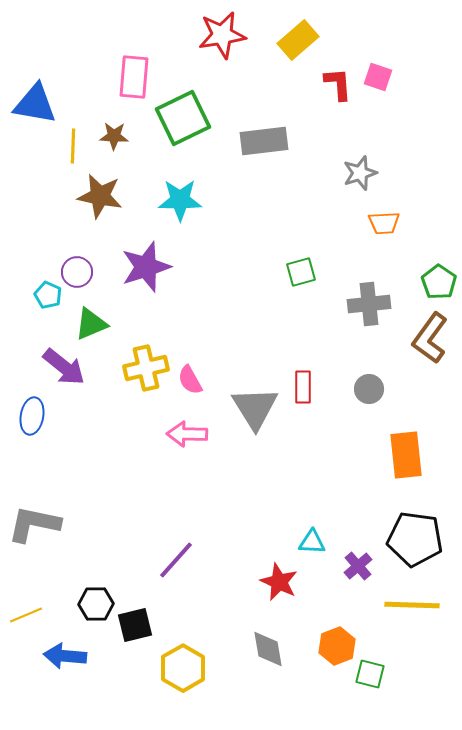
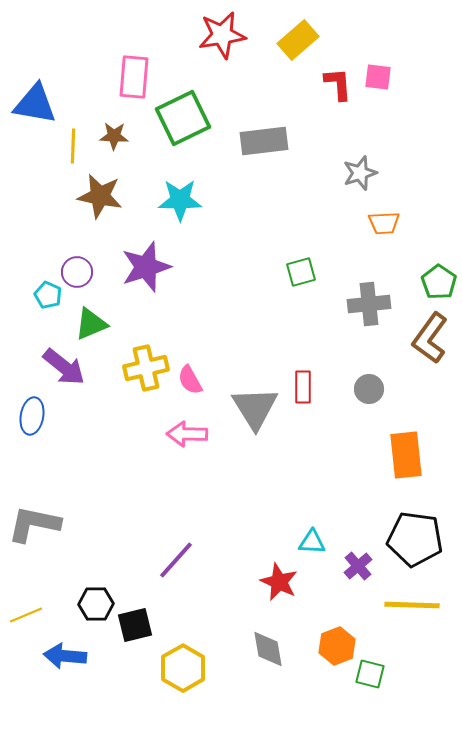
pink square at (378, 77): rotated 12 degrees counterclockwise
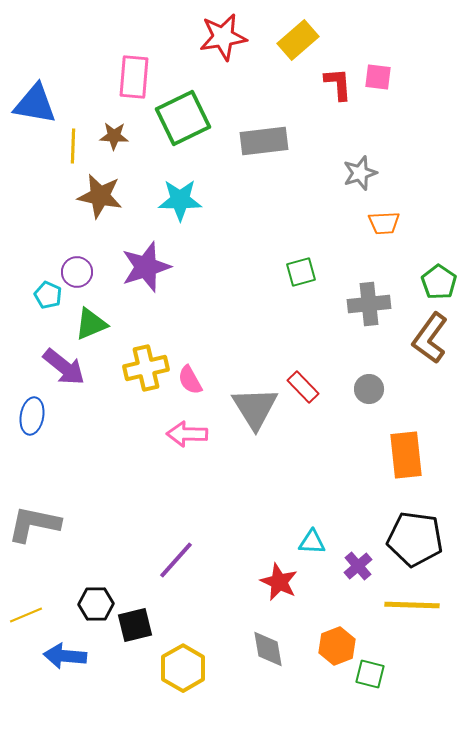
red star at (222, 35): moved 1 px right, 2 px down
red rectangle at (303, 387): rotated 44 degrees counterclockwise
